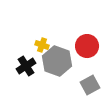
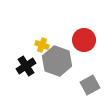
red circle: moved 3 px left, 6 px up
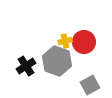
red circle: moved 2 px down
yellow cross: moved 23 px right, 4 px up; rotated 32 degrees counterclockwise
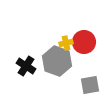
yellow cross: moved 1 px right, 2 px down
black cross: rotated 24 degrees counterclockwise
gray square: rotated 18 degrees clockwise
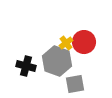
yellow cross: rotated 24 degrees counterclockwise
black cross: rotated 18 degrees counterclockwise
gray square: moved 15 px left, 1 px up
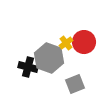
gray hexagon: moved 8 px left, 3 px up
black cross: moved 2 px right, 1 px down
gray square: rotated 12 degrees counterclockwise
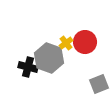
red circle: moved 1 px right
gray square: moved 24 px right
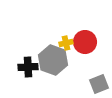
yellow cross: rotated 24 degrees clockwise
gray hexagon: moved 4 px right, 2 px down
black cross: rotated 18 degrees counterclockwise
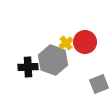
yellow cross: rotated 24 degrees counterclockwise
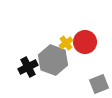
black cross: rotated 24 degrees counterclockwise
